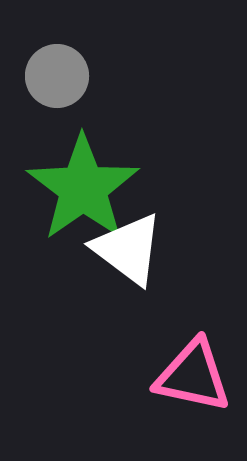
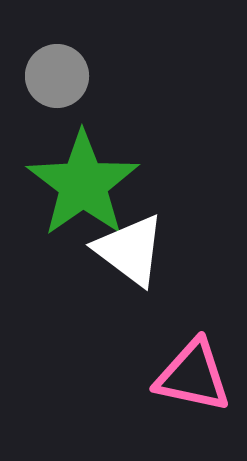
green star: moved 4 px up
white triangle: moved 2 px right, 1 px down
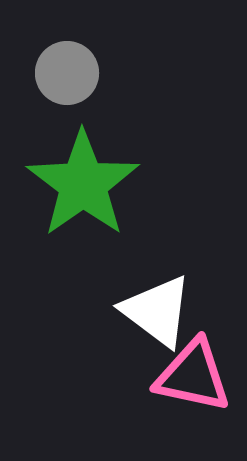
gray circle: moved 10 px right, 3 px up
white triangle: moved 27 px right, 61 px down
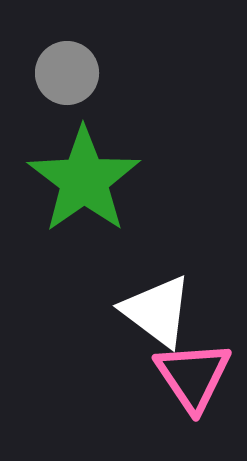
green star: moved 1 px right, 4 px up
pink triangle: rotated 44 degrees clockwise
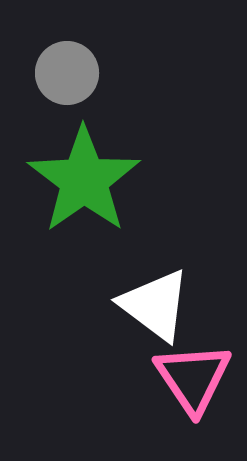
white triangle: moved 2 px left, 6 px up
pink triangle: moved 2 px down
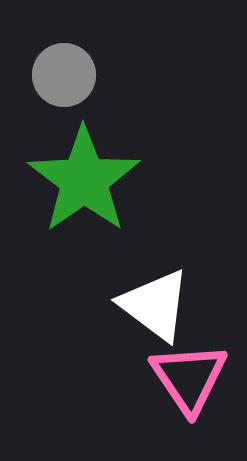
gray circle: moved 3 px left, 2 px down
pink triangle: moved 4 px left
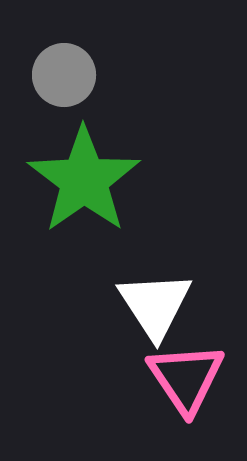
white triangle: rotated 20 degrees clockwise
pink triangle: moved 3 px left
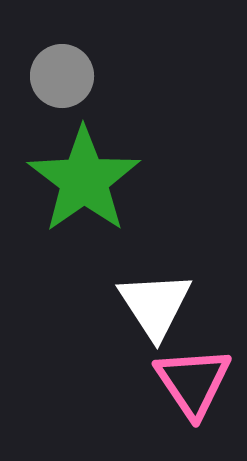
gray circle: moved 2 px left, 1 px down
pink triangle: moved 7 px right, 4 px down
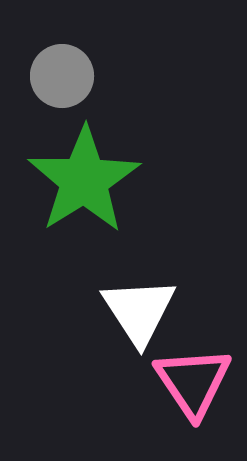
green star: rotated 3 degrees clockwise
white triangle: moved 16 px left, 6 px down
